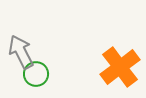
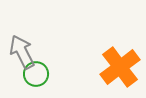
gray arrow: moved 1 px right
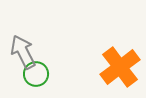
gray arrow: moved 1 px right
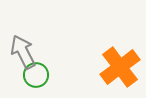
green circle: moved 1 px down
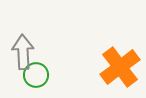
gray arrow: rotated 24 degrees clockwise
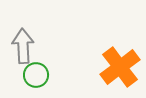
gray arrow: moved 6 px up
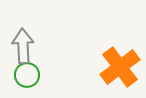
green circle: moved 9 px left
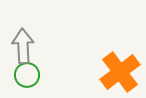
orange cross: moved 5 px down
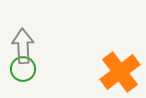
green circle: moved 4 px left, 6 px up
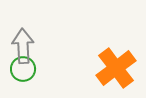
orange cross: moved 4 px left, 4 px up
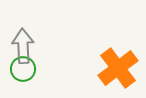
orange cross: moved 2 px right
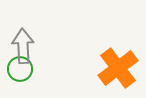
green circle: moved 3 px left
